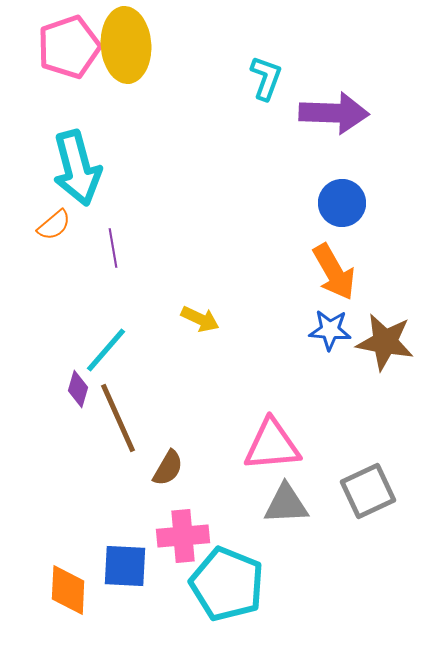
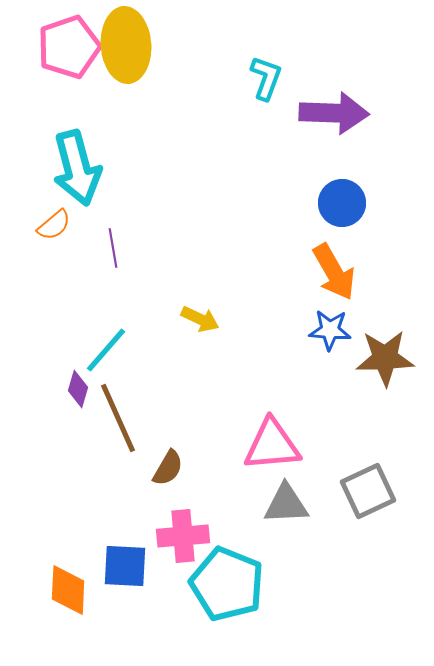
brown star: moved 16 px down; rotated 12 degrees counterclockwise
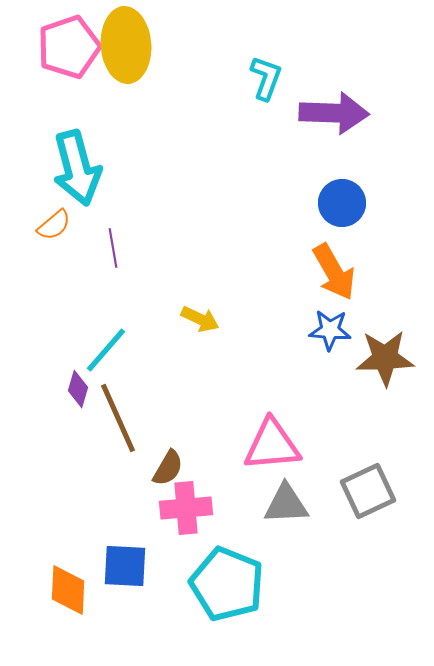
pink cross: moved 3 px right, 28 px up
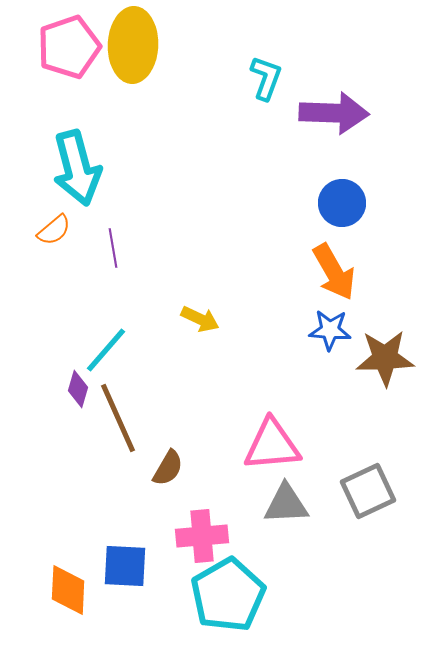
yellow ellipse: moved 7 px right; rotated 6 degrees clockwise
orange semicircle: moved 5 px down
pink cross: moved 16 px right, 28 px down
cyan pentagon: moved 1 px right, 11 px down; rotated 20 degrees clockwise
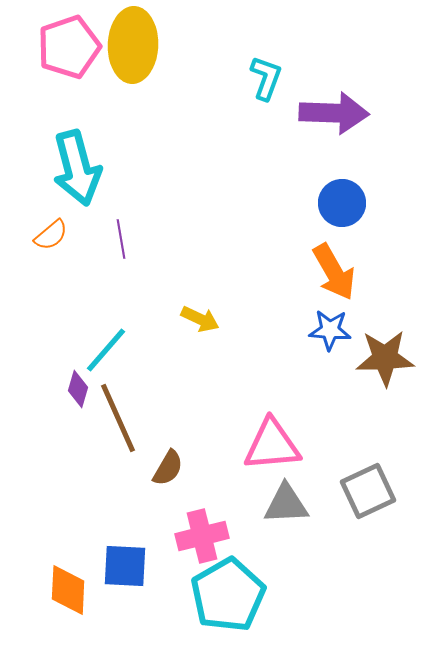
orange semicircle: moved 3 px left, 5 px down
purple line: moved 8 px right, 9 px up
pink cross: rotated 9 degrees counterclockwise
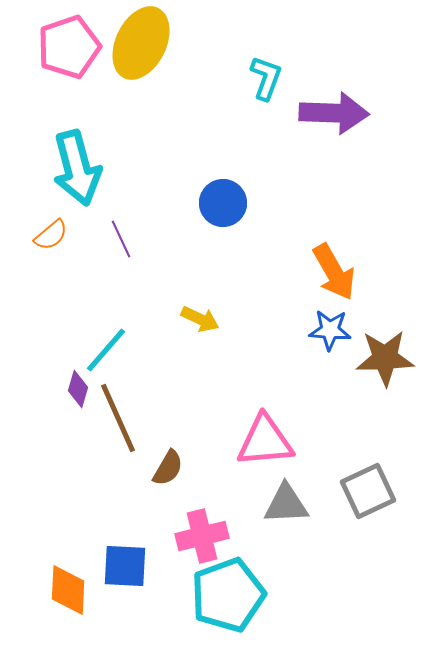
yellow ellipse: moved 8 px right, 2 px up; rotated 24 degrees clockwise
blue circle: moved 119 px left
purple line: rotated 15 degrees counterclockwise
pink triangle: moved 7 px left, 4 px up
cyan pentagon: rotated 10 degrees clockwise
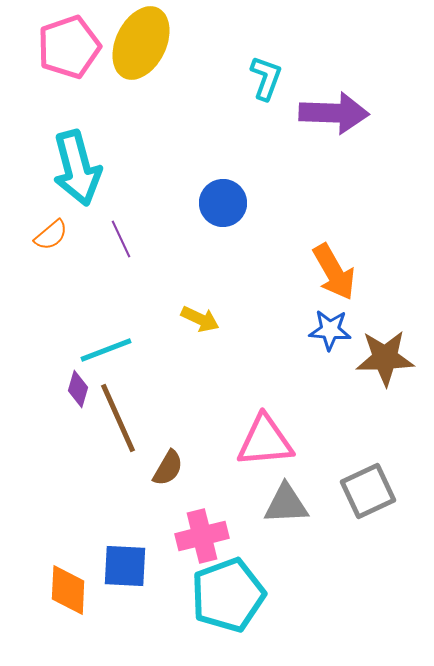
cyan line: rotated 28 degrees clockwise
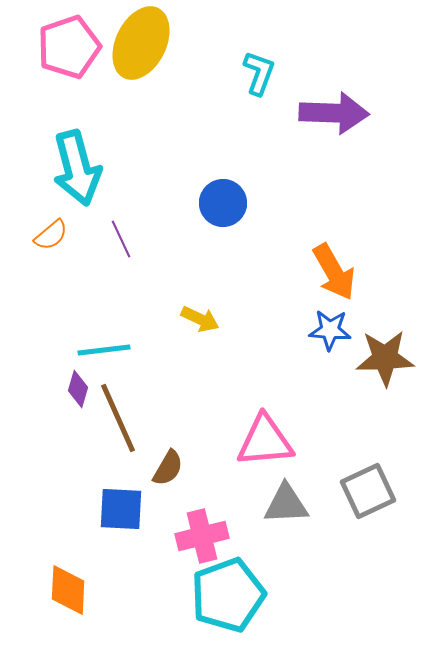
cyan L-shape: moved 7 px left, 5 px up
cyan line: moved 2 px left; rotated 14 degrees clockwise
blue square: moved 4 px left, 57 px up
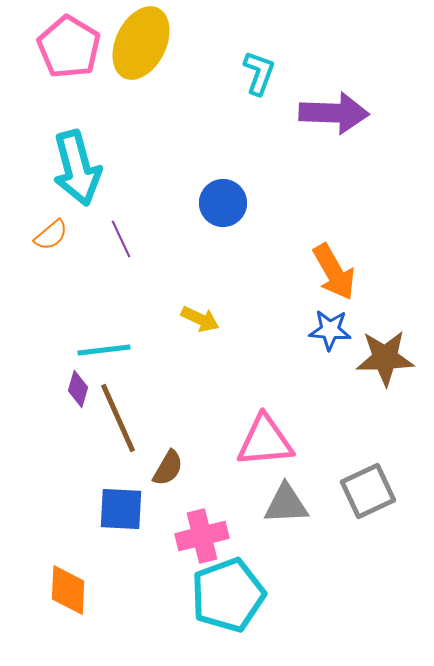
pink pentagon: rotated 22 degrees counterclockwise
